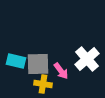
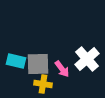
pink arrow: moved 1 px right, 2 px up
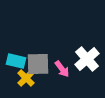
yellow cross: moved 17 px left, 6 px up; rotated 36 degrees clockwise
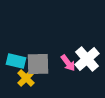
pink arrow: moved 6 px right, 6 px up
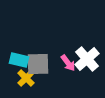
cyan rectangle: moved 3 px right, 1 px up
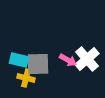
pink arrow: moved 3 px up; rotated 24 degrees counterclockwise
yellow cross: rotated 30 degrees counterclockwise
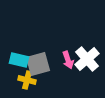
pink arrow: rotated 42 degrees clockwise
gray square: rotated 15 degrees counterclockwise
yellow cross: moved 1 px right, 2 px down
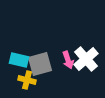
white cross: moved 1 px left
gray square: moved 2 px right
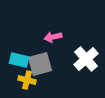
pink arrow: moved 15 px left, 23 px up; rotated 96 degrees clockwise
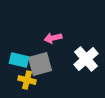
pink arrow: moved 1 px down
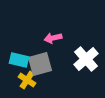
yellow cross: rotated 18 degrees clockwise
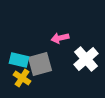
pink arrow: moved 7 px right
yellow cross: moved 5 px left, 2 px up
